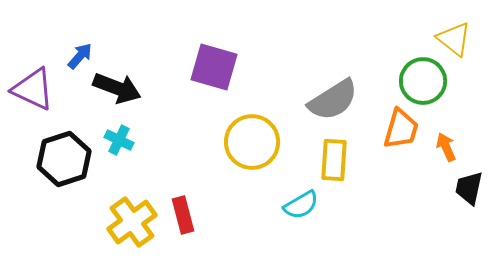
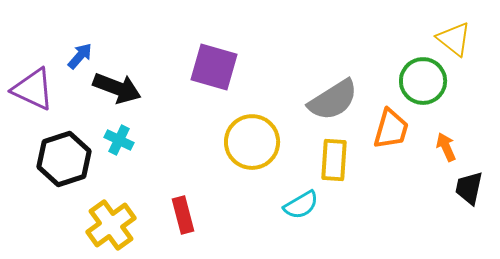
orange trapezoid: moved 10 px left
yellow cross: moved 21 px left, 3 px down
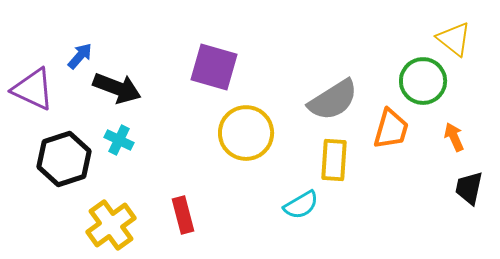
yellow circle: moved 6 px left, 9 px up
orange arrow: moved 8 px right, 10 px up
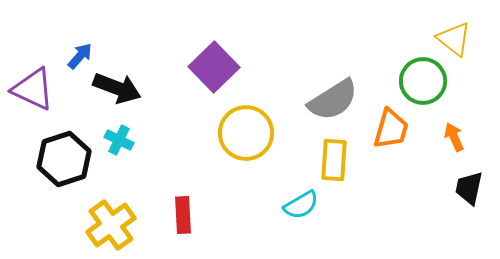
purple square: rotated 30 degrees clockwise
red rectangle: rotated 12 degrees clockwise
